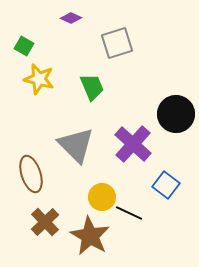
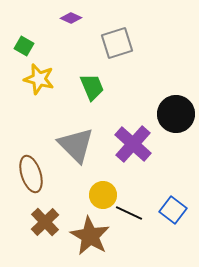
blue square: moved 7 px right, 25 px down
yellow circle: moved 1 px right, 2 px up
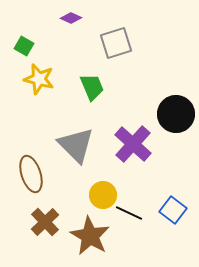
gray square: moved 1 px left
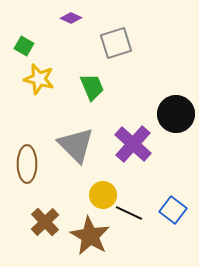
brown ellipse: moved 4 px left, 10 px up; rotated 18 degrees clockwise
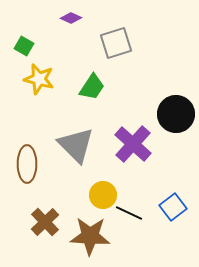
green trapezoid: rotated 56 degrees clockwise
blue square: moved 3 px up; rotated 16 degrees clockwise
brown star: rotated 27 degrees counterclockwise
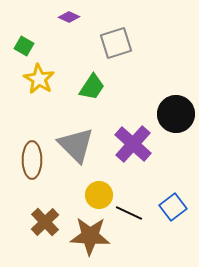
purple diamond: moved 2 px left, 1 px up
yellow star: rotated 16 degrees clockwise
brown ellipse: moved 5 px right, 4 px up
yellow circle: moved 4 px left
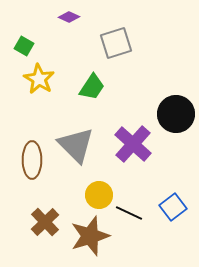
brown star: rotated 21 degrees counterclockwise
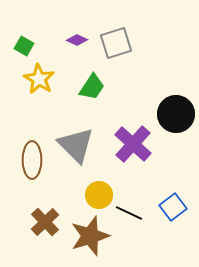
purple diamond: moved 8 px right, 23 px down
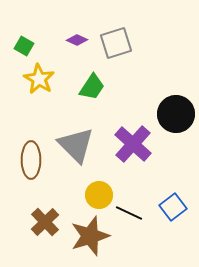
brown ellipse: moved 1 px left
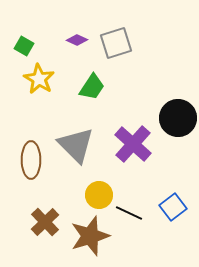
black circle: moved 2 px right, 4 px down
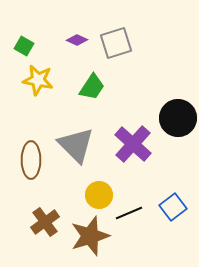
yellow star: moved 1 px left, 1 px down; rotated 20 degrees counterclockwise
black line: rotated 48 degrees counterclockwise
brown cross: rotated 8 degrees clockwise
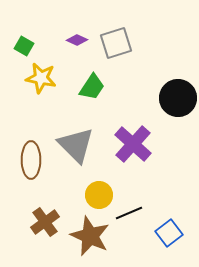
yellow star: moved 3 px right, 2 px up
black circle: moved 20 px up
blue square: moved 4 px left, 26 px down
brown star: rotated 30 degrees counterclockwise
